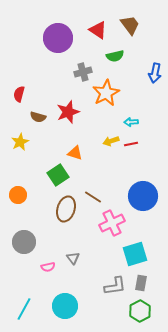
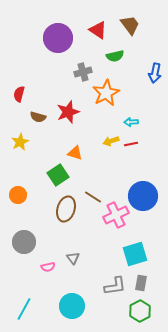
pink cross: moved 4 px right, 8 px up
cyan circle: moved 7 px right
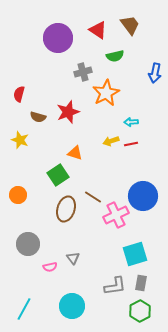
yellow star: moved 2 px up; rotated 24 degrees counterclockwise
gray circle: moved 4 px right, 2 px down
pink semicircle: moved 2 px right
